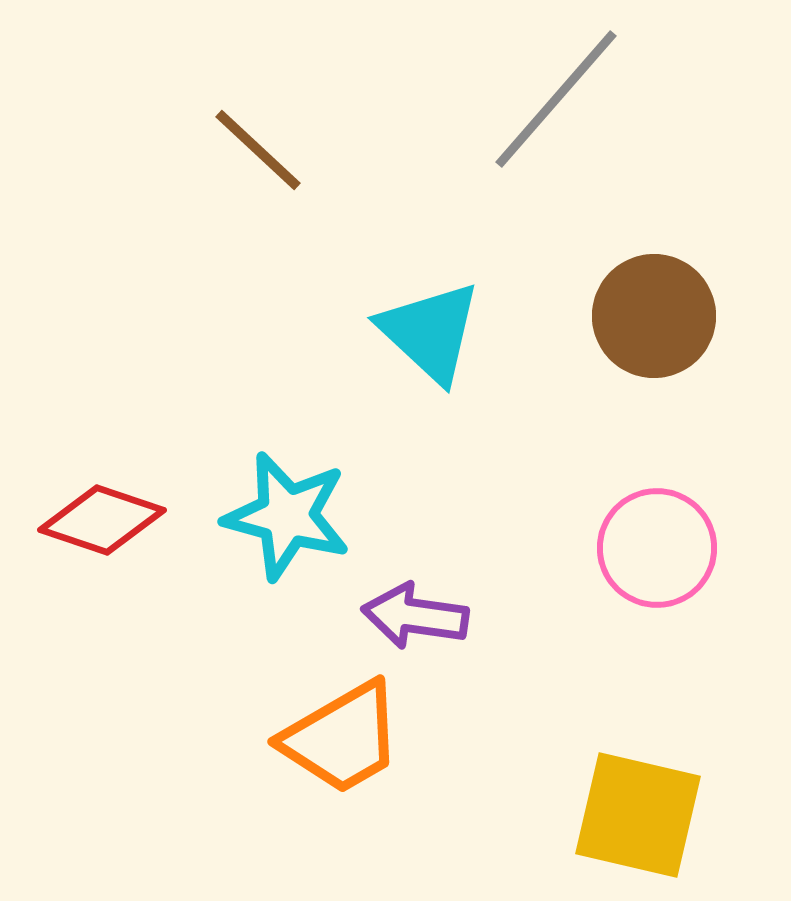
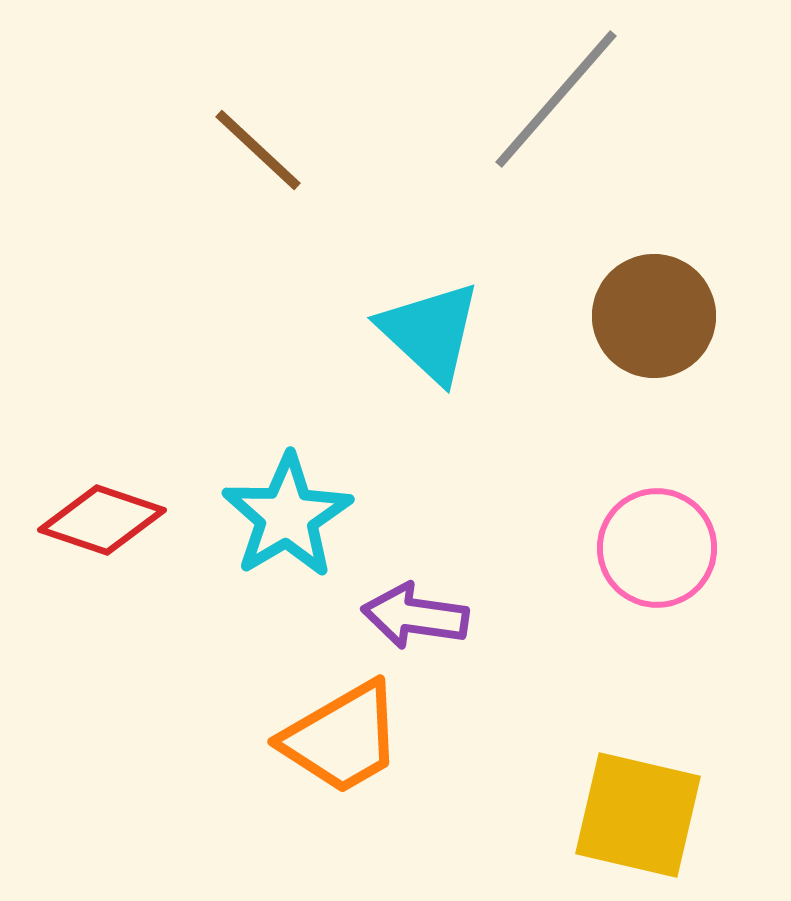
cyan star: rotated 26 degrees clockwise
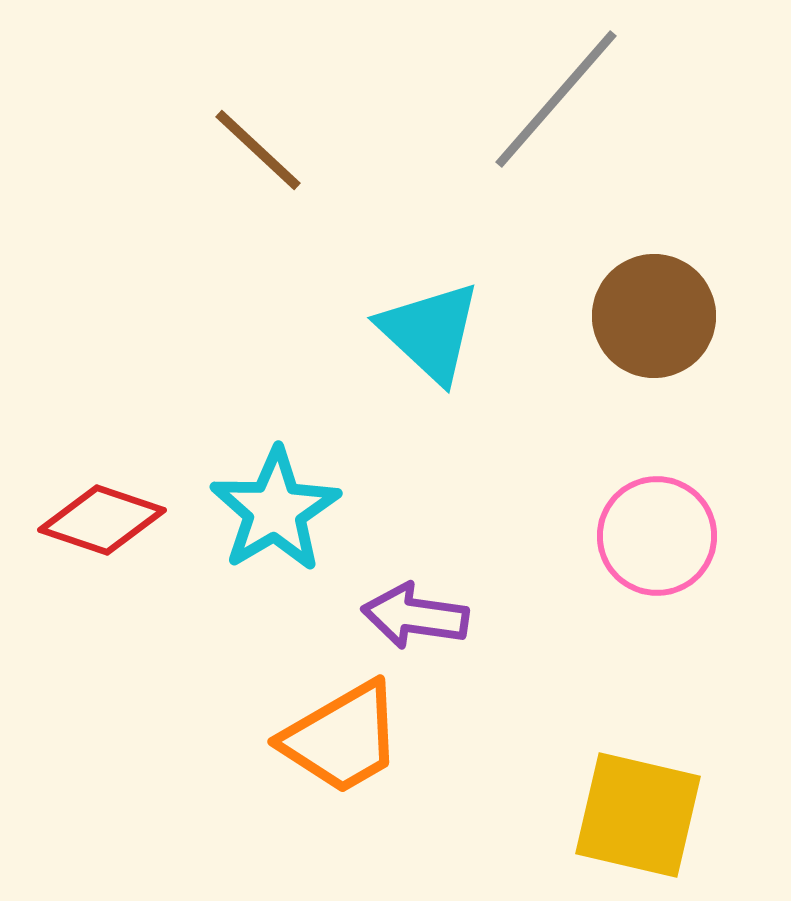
cyan star: moved 12 px left, 6 px up
pink circle: moved 12 px up
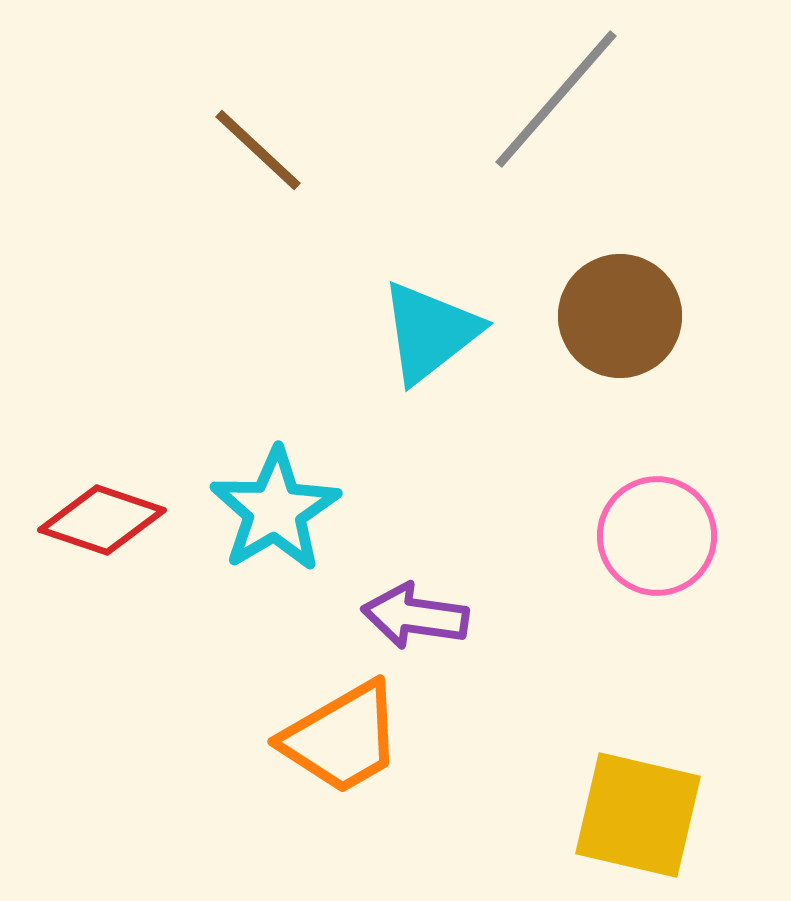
brown circle: moved 34 px left
cyan triangle: rotated 39 degrees clockwise
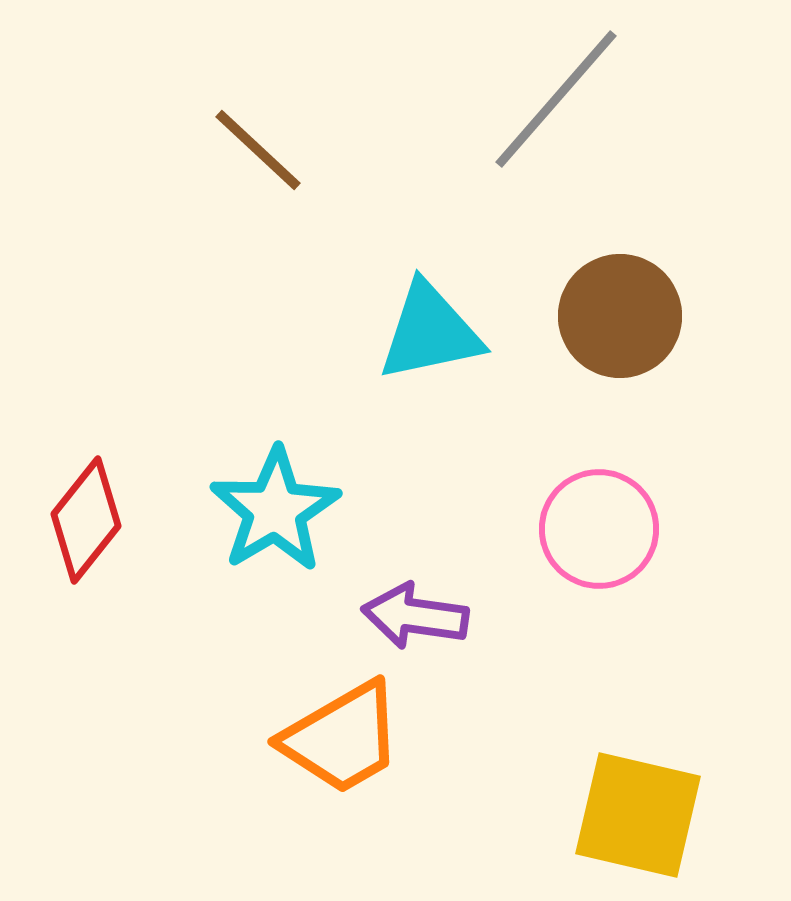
cyan triangle: rotated 26 degrees clockwise
red diamond: moved 16 px left; rotated 70 degrees counterclockwise
pink circle: moved 58 px left, 7 px up
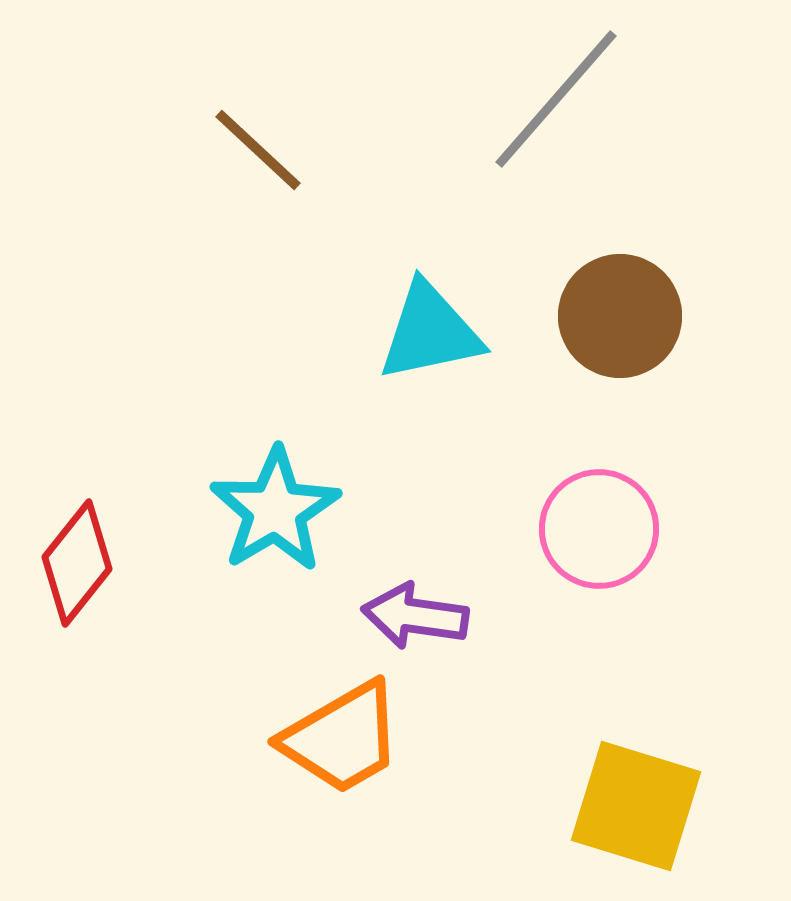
red diamond: moved 9 px left, 43 px down
yellow square: moved 2 px left, 9 px up; rotated 4 degrees clockwise
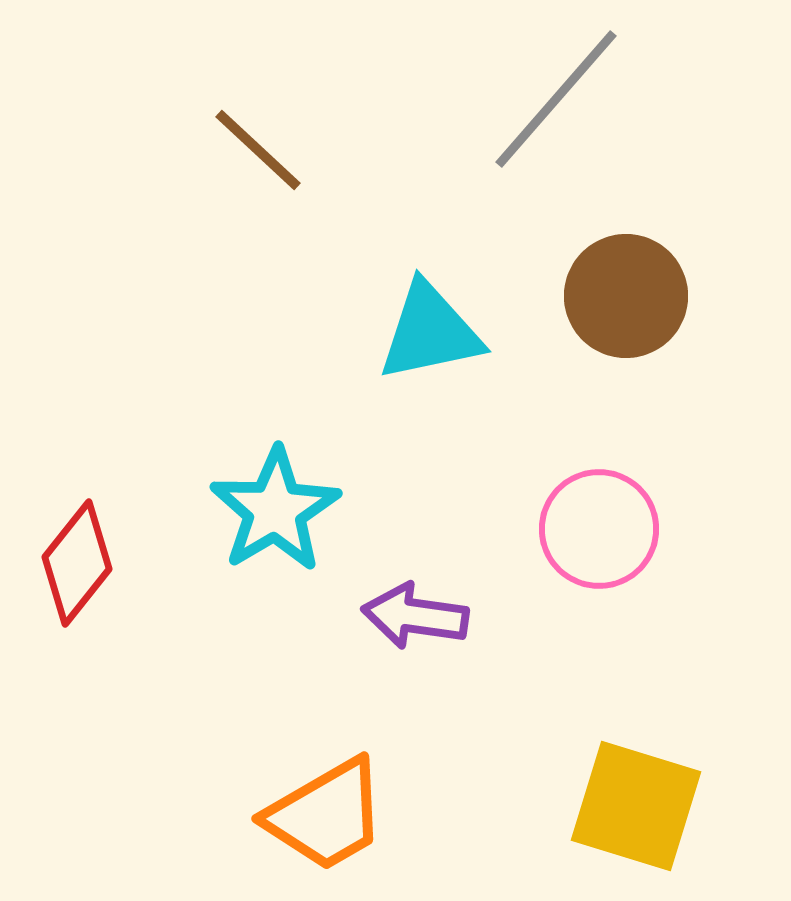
brown circle: moved 6 px right, 20 px up
orange trapezoid: moved 16 px left, 77 px down
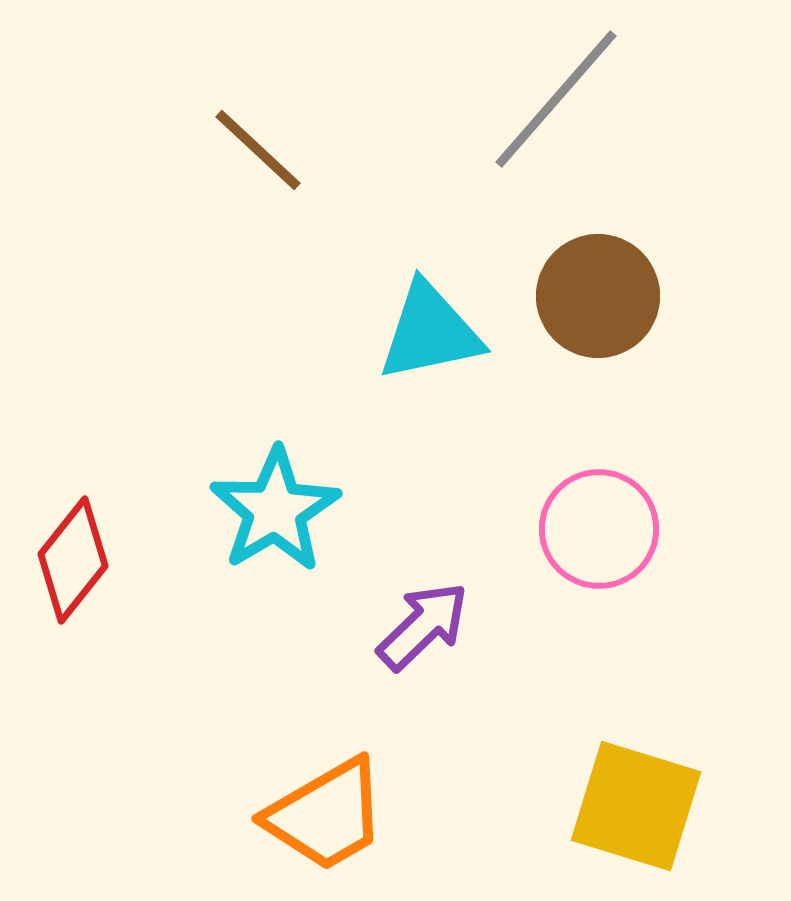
brown circle: moved 28 px left
red diamond: moved 4 px left, 3 px up
purple arrow: moved 8 px right, 10 px down; rotated 128 degrees clockwise
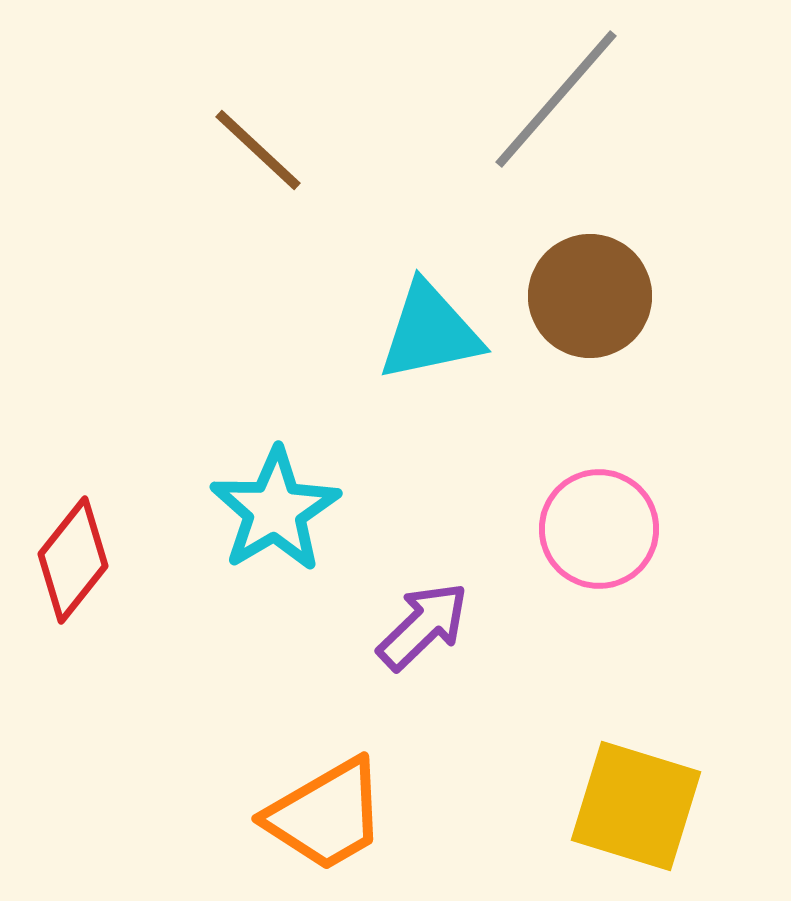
brown circle: moved 8 px left
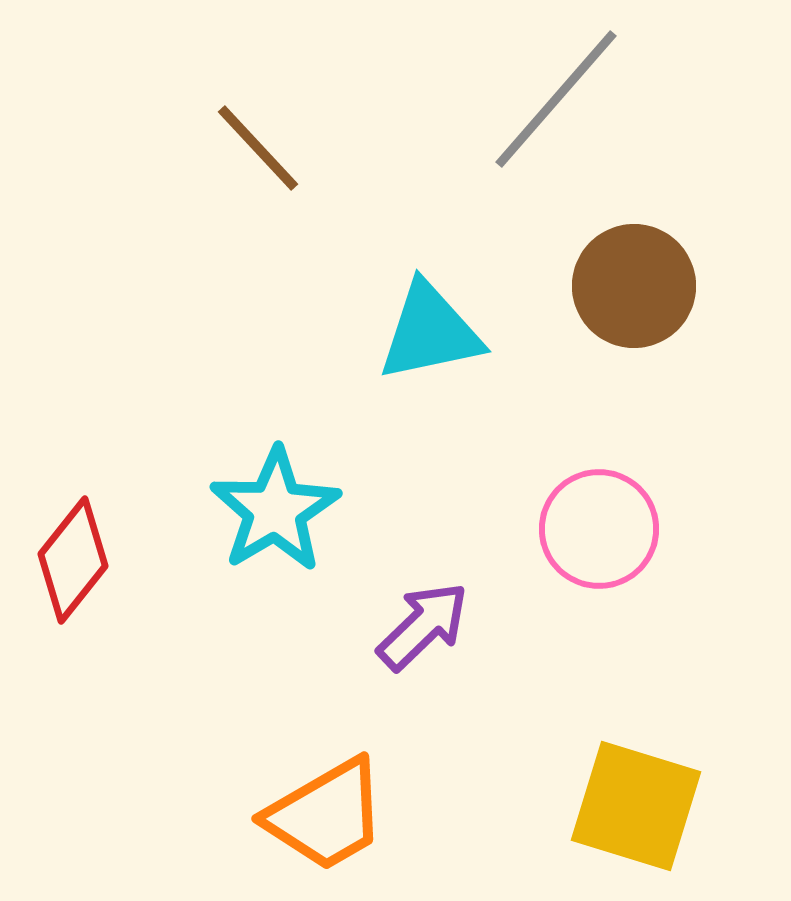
brown line: moved 2 px up; rotated 4 degrees clockwise
brown circle: moved 44 px right, 10 px up
